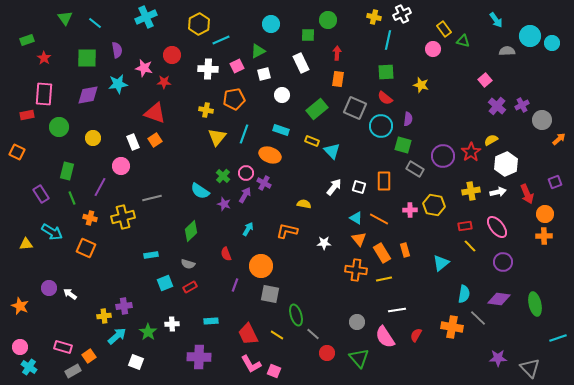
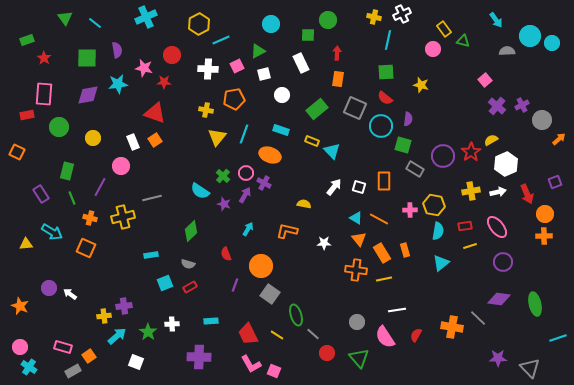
yellow line at (470, 246): rotated 64 degrees counterclockwise
gray square at (270, 294): rotated 24 degrees clockwise
cyan semicircle at (464, 294): moved 26 px left, 63 px up
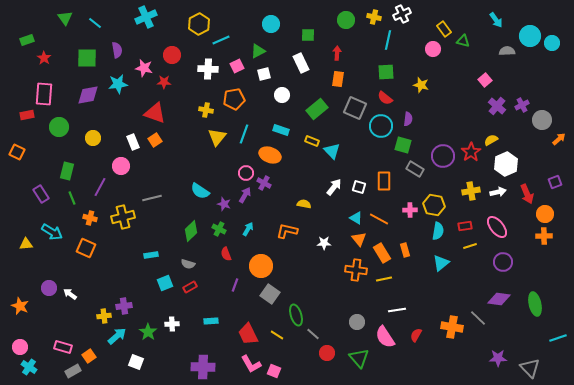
green circle at (328, 20): moved 18 px right
green cross at (223, 176): moved 4 px left, 53 px down; rotated 16 degrees counterclockwise
purple cross at (199, 357): moved 4 px right, 10 px down
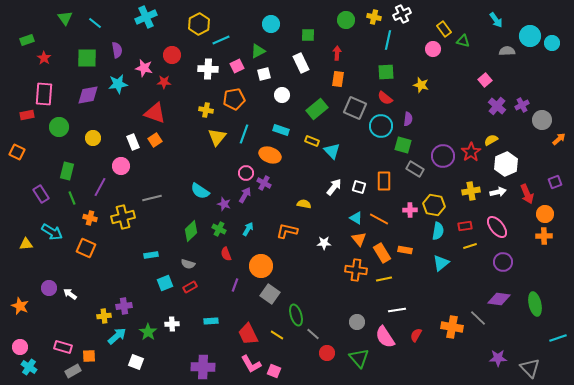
orange rectangle at (405, 250): rotated 64 degrees counterclockwise
orange square at (89, 356): rotated 32 degrees clockwise
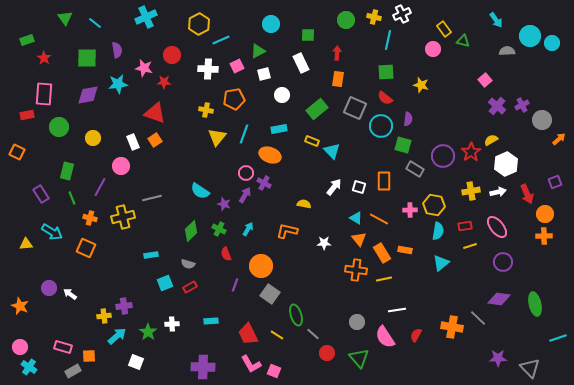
cyan rectangle at (281, 130): moved 2 px left, 1 px up; rotated 28 degrees counterclockwise
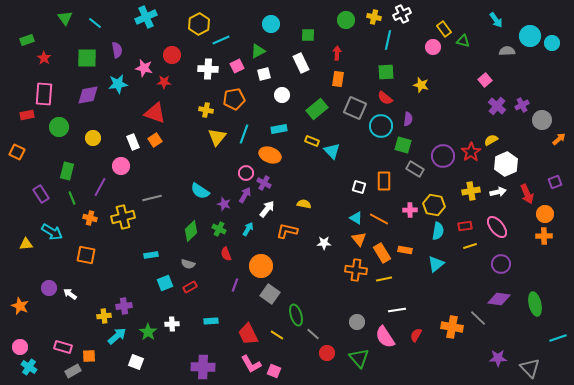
pink circle at (433, 49): moved 2 px up
white arrow at (334, 187): moved 67 px left, 22 px down
orange square at (86, 248): moved 7 px down; rotated 12 degrees counterclockwise
purple circle at (503, 262): moved 2 px left, 2 px down
cyan triangle at (441, 263): moved 5 px left, 1 px down
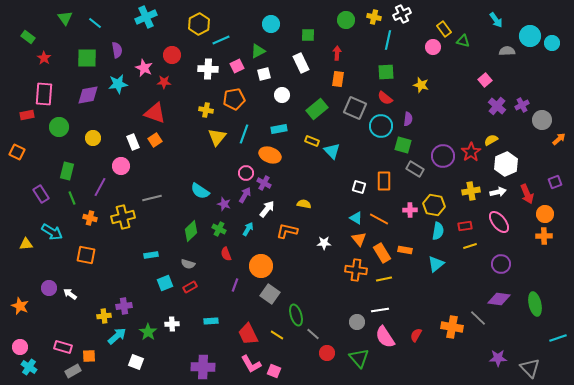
green rectangle at (27, 40): moved 1 px right, 3 px up; rotated 56 degrees clockwise
pink star at (144, 68): rotated 12 degrees clockwise
pink ellipse at (497, 227): moved 2 px right, 5 px up
white line at (397, 310): moved 17 px left
